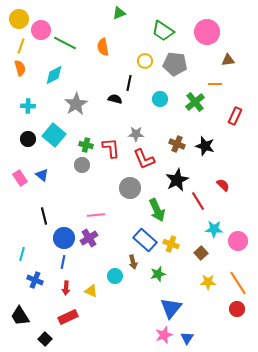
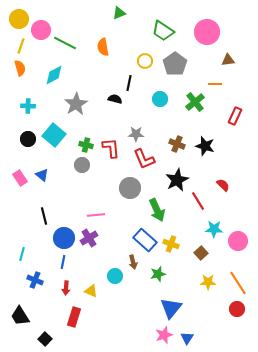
gray pentagon at (175, 64): rotated 30 degrees clockwise
red rectangle at (68, 317): moved 6 px right; rotated 48 degrees counterclockwise
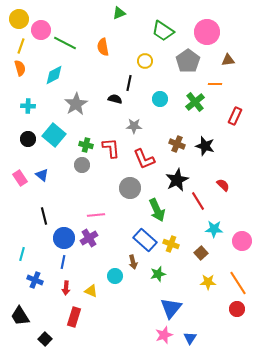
gray pentagon at (175, 64): moved 13 px right, 3 px up
gray star at (136, 134): moved 2 px left, 8 px up
pink circle at (238, 241): moved 4 px right
blue triangle at (187, 338): moved 3 px right
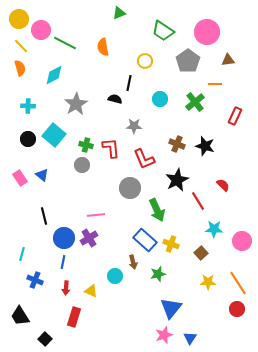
yellow line at (21, 46): rotated 63 degrees counterclockwise
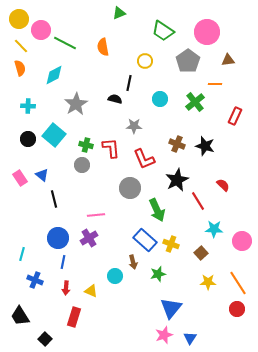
black line at (44, 216): moved 10 px right, 17 px up
blue circle at (64, 238): moved 6 px left
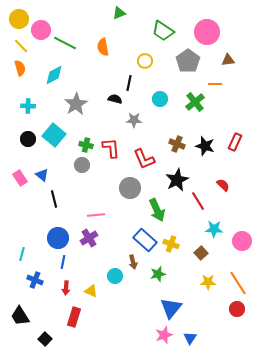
red rectangle at (235, 116): moved 26 px down
gray star at (134, 126): moved 6 px up
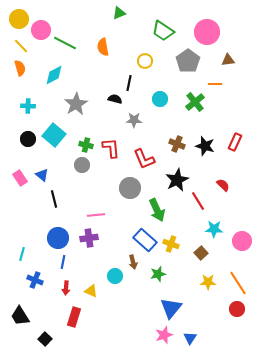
purple cross at (89, 238): rotated 24 degrees clockwise
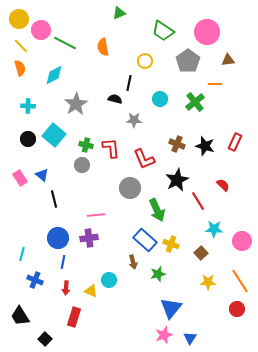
cyan circle at (115, 276): moved 6 px left, 4 px down
orange line at (238, 283): moved 2 px right, 2 px up
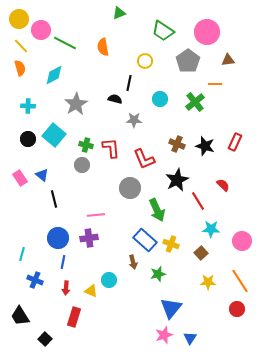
cyan star at (214, 229): moved 3 px left
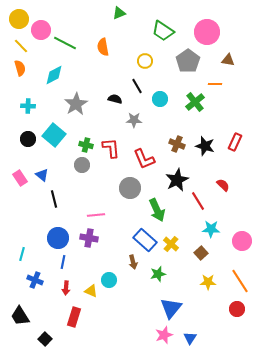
brown triangle at (228, 60): rotated 16 degrees clockwise
black line at (129, 83): moved 8 px right, 3 px down; rotated 42 degrees counterclockwise
purple cross at (89, 238): rotated 18 degrees clockwise
yellow cross at (171, 244): rotated 21 degrees clockwise
